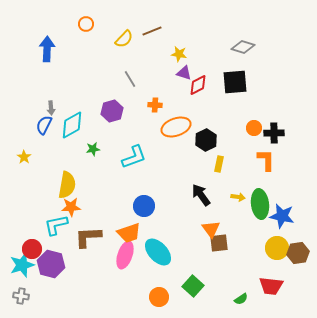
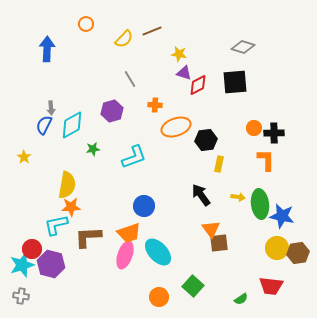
black hexagon at (206, 140): rotated 20 degrees clockwise
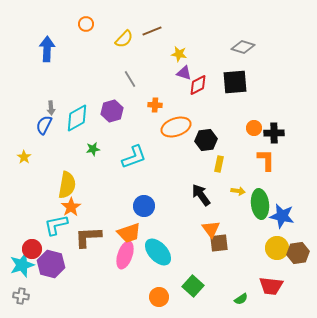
cyan diamond at (72, 125): moved 5 px right, 7 px up
yellow arrow at (238, 197): moved 6 px up
orange star at (71, 207): rotated 30 degrees counterclockwise
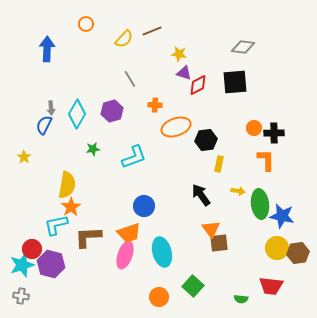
gray diamond at (243, 47): rotated 10 degrees counterclockwise
cyan diamond at (77, 118): moved 4 px up; rotated 32 degrees counterclockwise
cyan ellipse at (158, 252): moved 4 px right; rotated 28 degrees clockwise
green semicircle at (241, 299): rotated 40 degrees clockwise
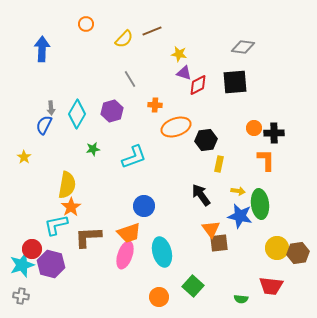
blue arrow at (47, 49): moved 5 px left
blue star at (282, 216): moved 42 px left
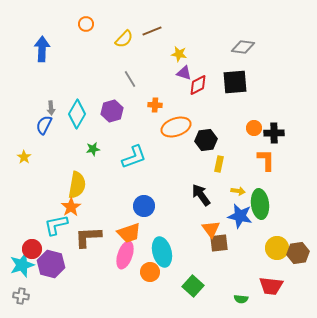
yellow semicircle at (67, 185): moved 10 px right
orange circle at (159, 297): moved 9 px left, 25 px up
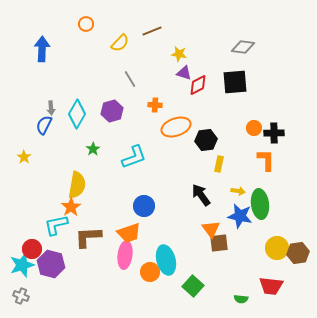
yellow semicircle at (124, 39): moved 4 px left, 4 px down
green star at (93, 149): rotated 24 degrees counterclockwise
cyan ellipse at (162, 252): moved 4 px right, 8 px down
pink ellipse at (125, 255): rotated 12 degrees counterclockwise
gray cross at (21, 296): rotated 14 degrees clockwise
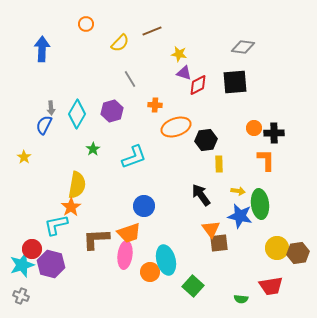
yellow rectangle at (219, 164): rotated 14 degrees counterclockwise
brown L-shape at (88, 237): moved 8 px right, 2 px down
red trapezoid at (271, 286): rotated 15 degrees counterclockwise
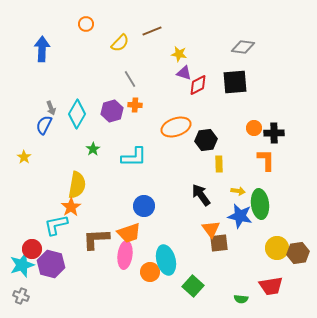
orange cross at (155, 105): moved 20 px left
gray arrow at (51, 108): rotated 16 degrees counterclockwise
cyan L-shape at (134, 157): rotated 20 degrees clockwise
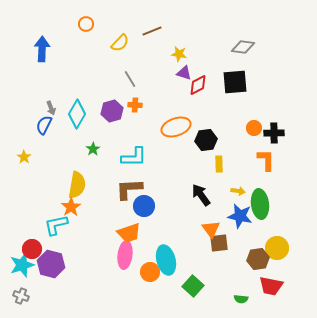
brown L-shape at (96, 239): moved 33 px right, 50 px up
brown hexagon at (298, 253): moved 40 px left, 6 px down
red trapezoid at (271, 286): rotated 20 degrees clockwise
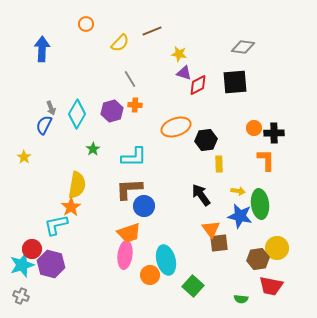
orange circle at (150, 272): moved 3 px down
